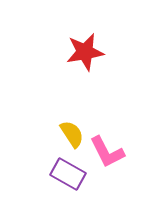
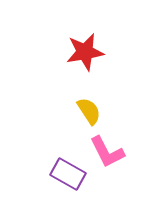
yellow semicircle: moved 17 px right, 23 px up
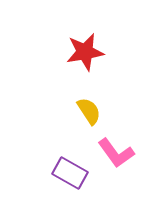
pink L-shape: moved 9 px right, 1 px down; rotated 9 degrees counterclockwise
purple rectangle: moved 2 px right, 1 px up
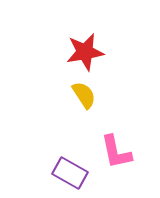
yellow semicircle: moved 5 px left, 16 px up
pink L-shape: moved 1 px up; rotated 24 degrees clockwise
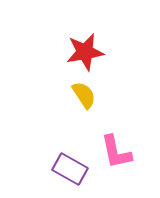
purple rectangle: moved 4 px up
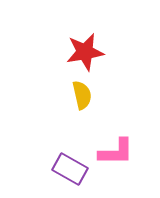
yellow semicircle: moved 2 px left; rotated 20 degrees clockwise
pink L-shape: rotated 78 degrees counterclockwise
